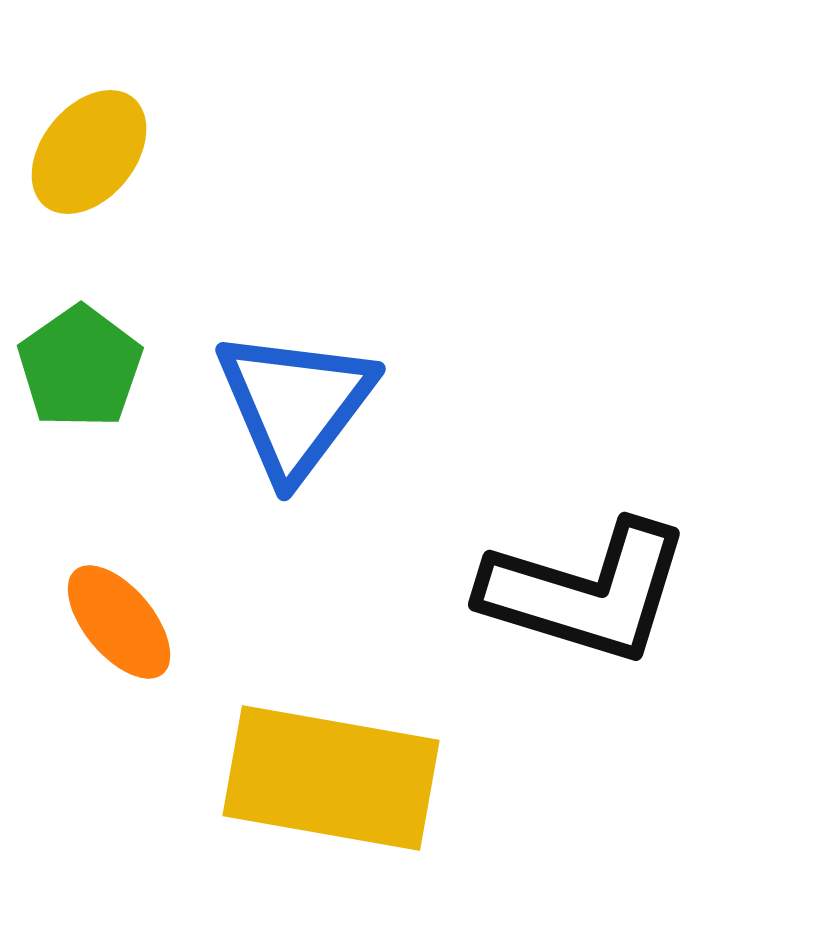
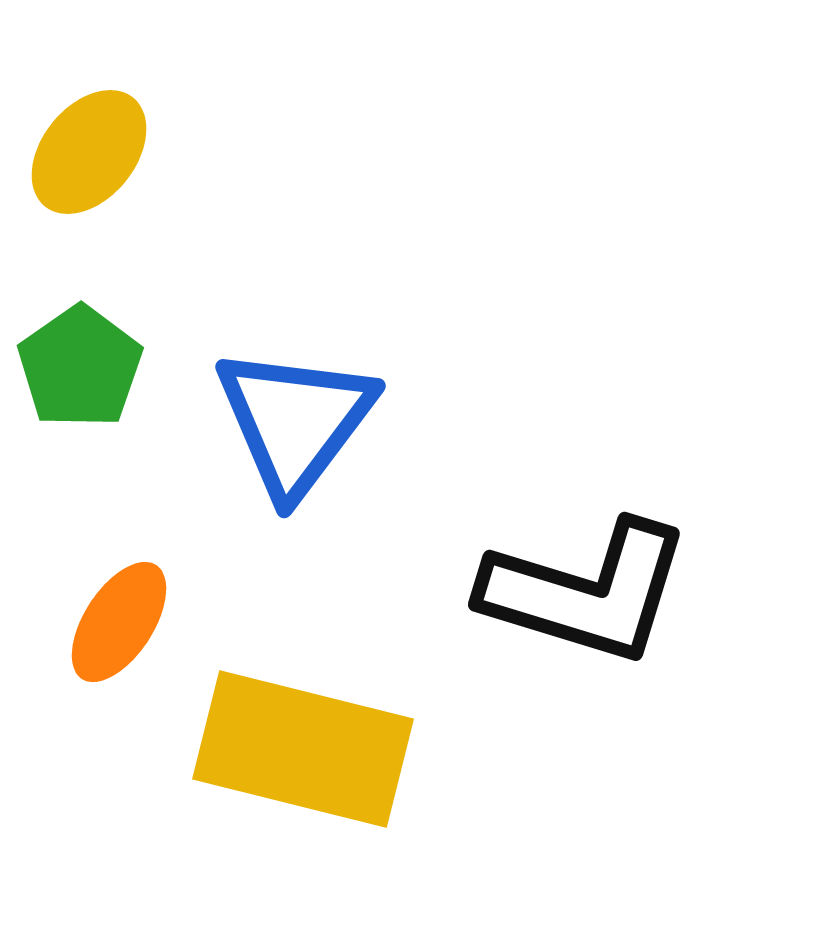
blue triangle: moved 17 px down
orange ellipse: rotated 73 degrees clockwise
yellow rectangle: moved 28 px left, 29 px up; rotated 4 degrees clockwise
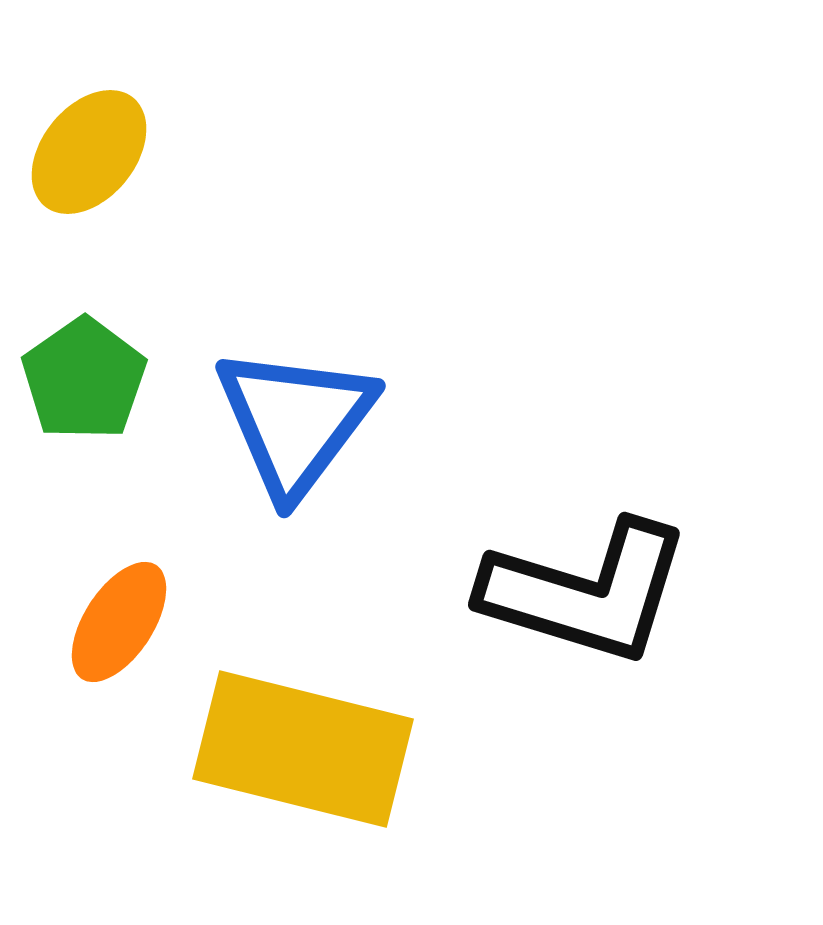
green pentagon: moved 4 px right, 12 px down
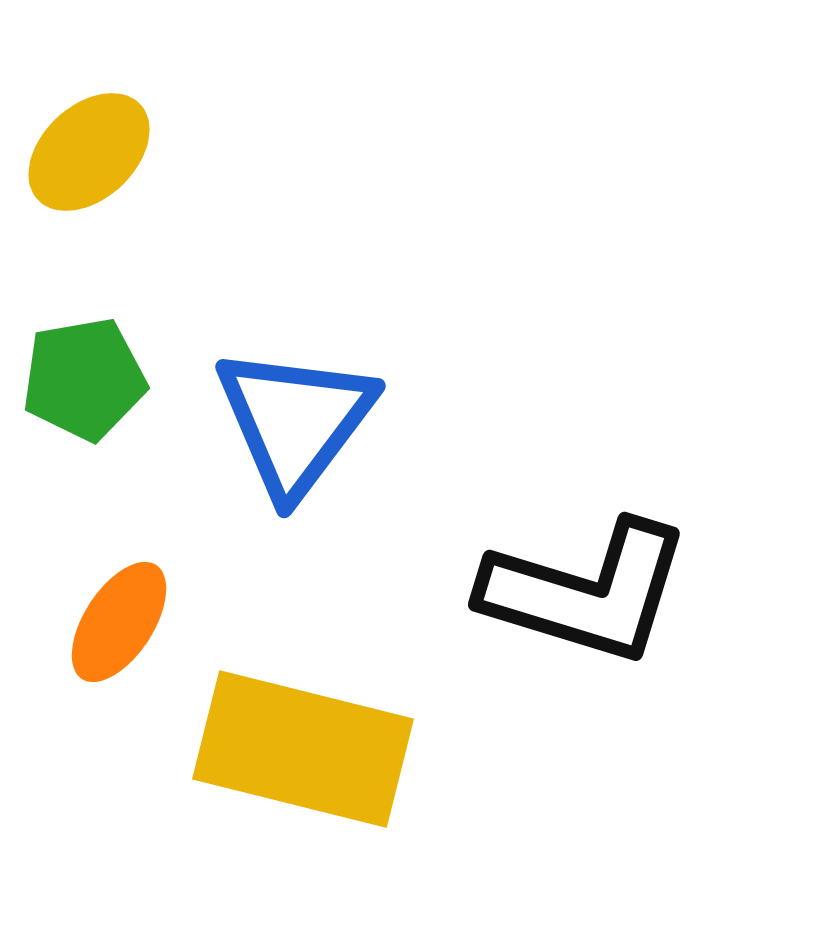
yellow ellipse: rotated 8 degrees clockwise
green pentagon: rotated 25 degrees clockwise
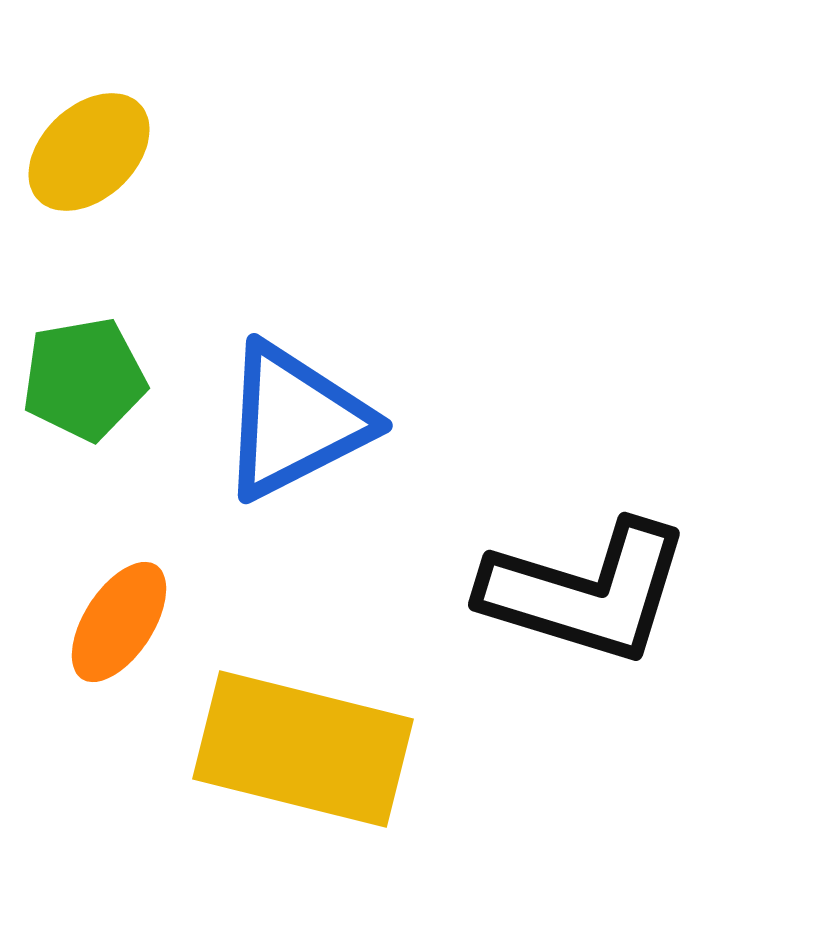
blue triangle: rotated 26 degrees clockwise
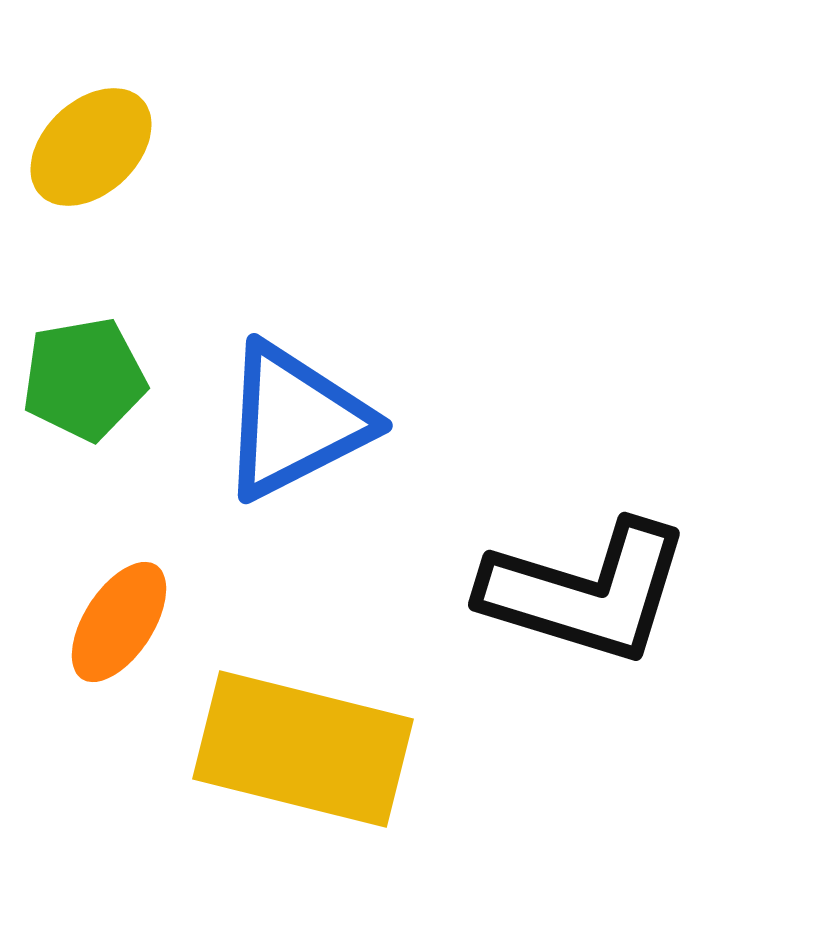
yellow ellipse: moved 2 px right, 5 px up
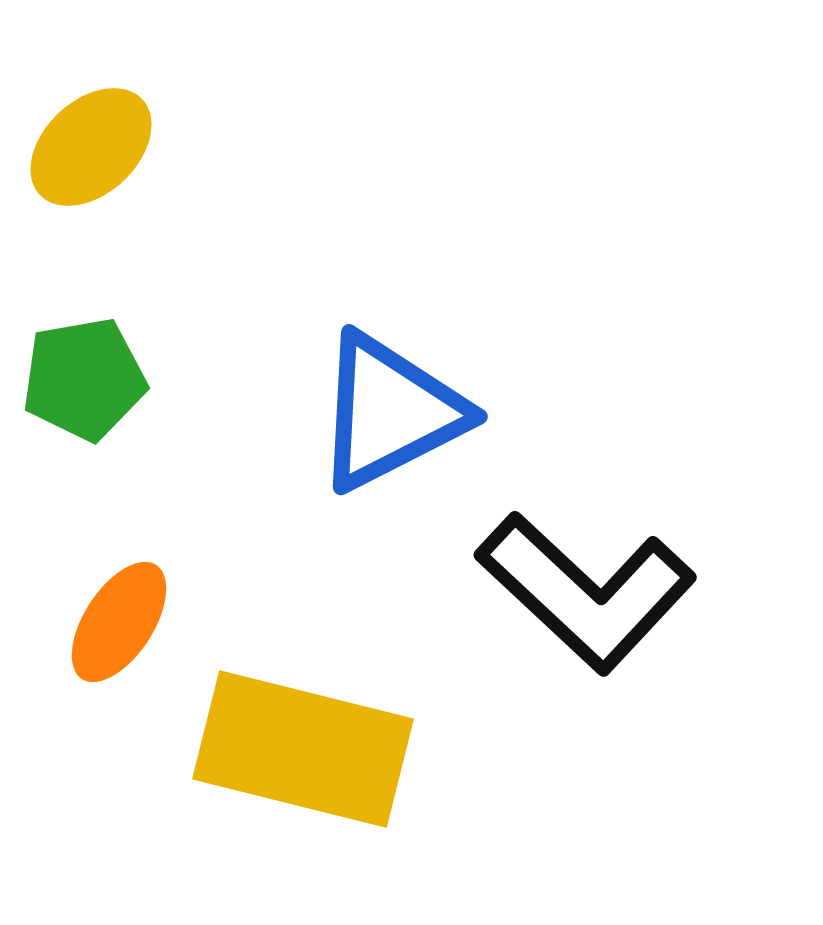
blue triangle: moved 95 px right, 9 px up
black L-shape: rotated 26 degrees clockwise
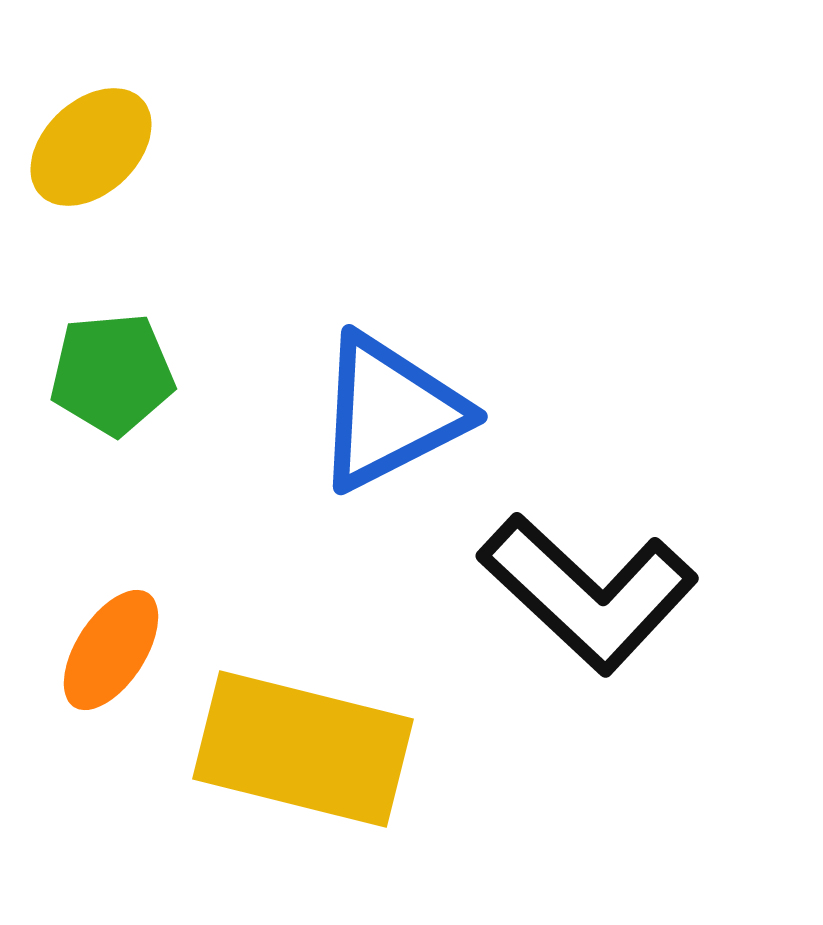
green pentagon: moved 28 px right, 5 px up; rotated 5 degrees clockwise
black L-shape: moved 2 px right, 1 px down
orange ellipse: moved 8 px left, 28 px down
